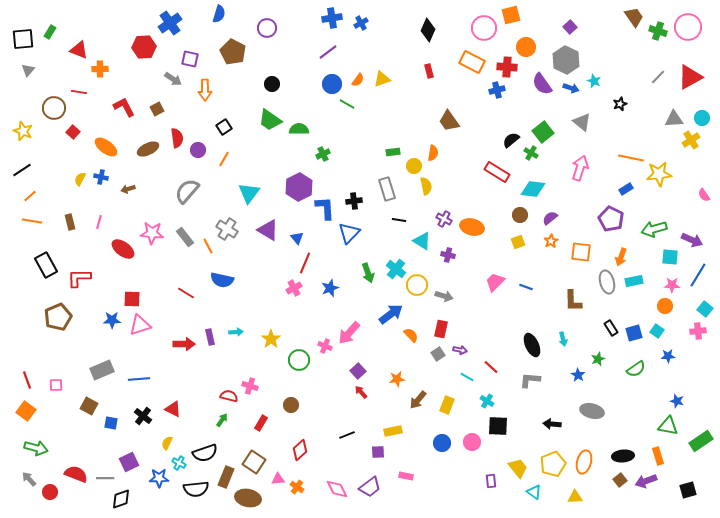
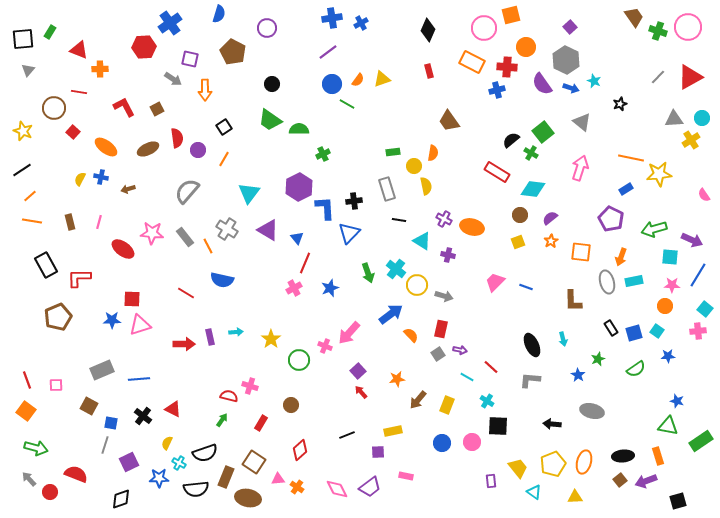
gray line at (105, 478): moved 33 px up; rotated 72 degrees counterclockwise
black square at (688, 490): moved 10 px left, 11 px down
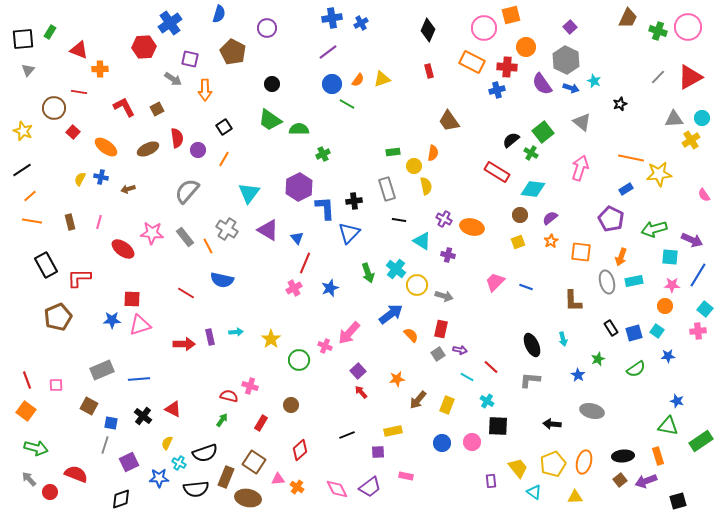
brown trapezoid at (634, 17): moved 6 px left, 1 px down; rotated 60 degrees clockwise
